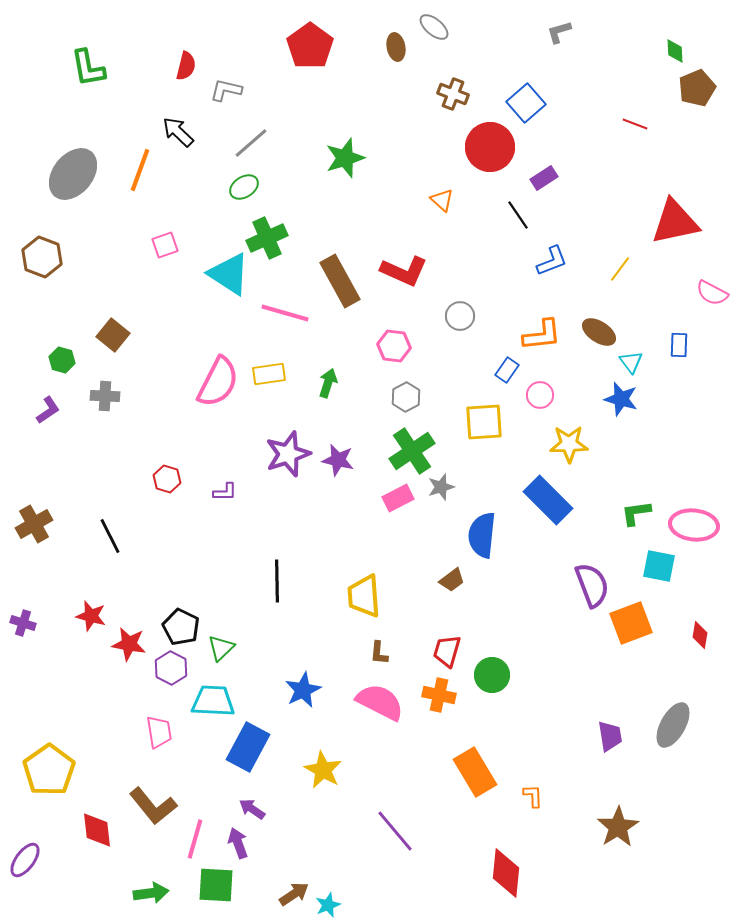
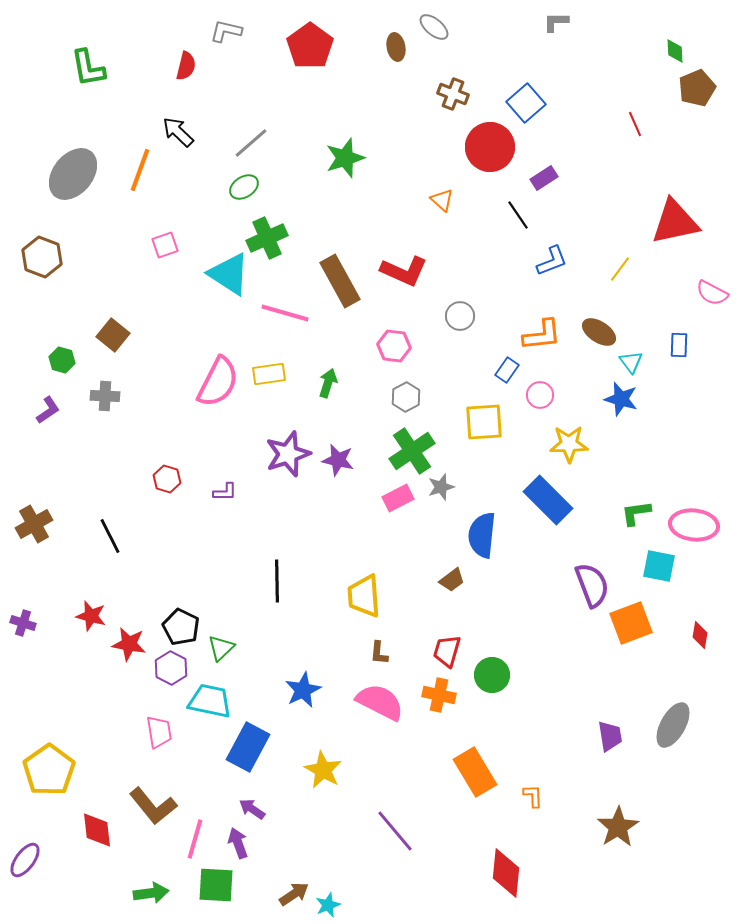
gray L-shape at (559, 32): moved 3 px left, 10 px up; rotated 16 degrees clockwise
gray L-shape at (226, 90): moved 59 px up
red line at (635, 124): rotated 45 degrees clockwise
cyan trapezoid at (213, 701): moved 3 px left; rotated 9 degrees clockwise
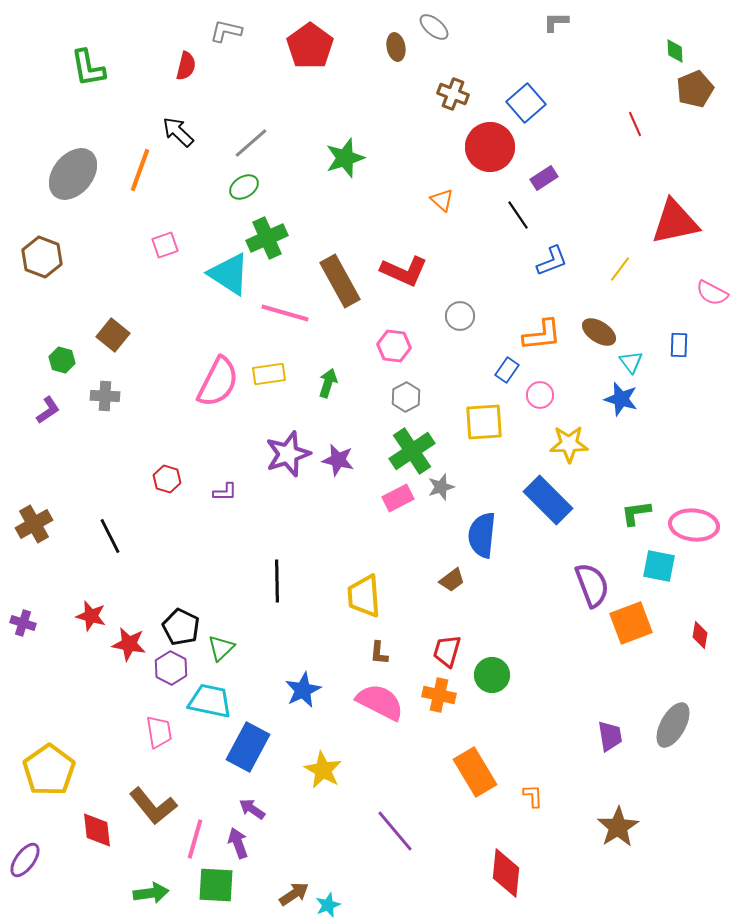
brown pentagon at (697, 88): moved 2 px left, 1 px down
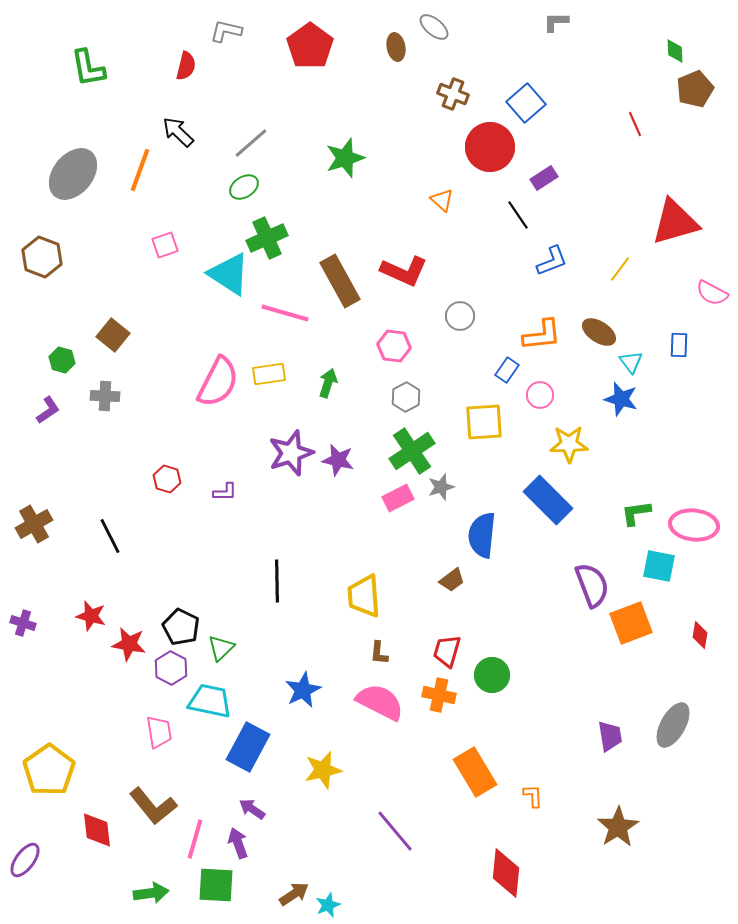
red triangle at (675, 222): rotated 4 degrees counterclockwise
purple star at (288, 454): moved 3 px right, 1 px up
yellow star at (323, 770): rotated 30 degrees clockwise
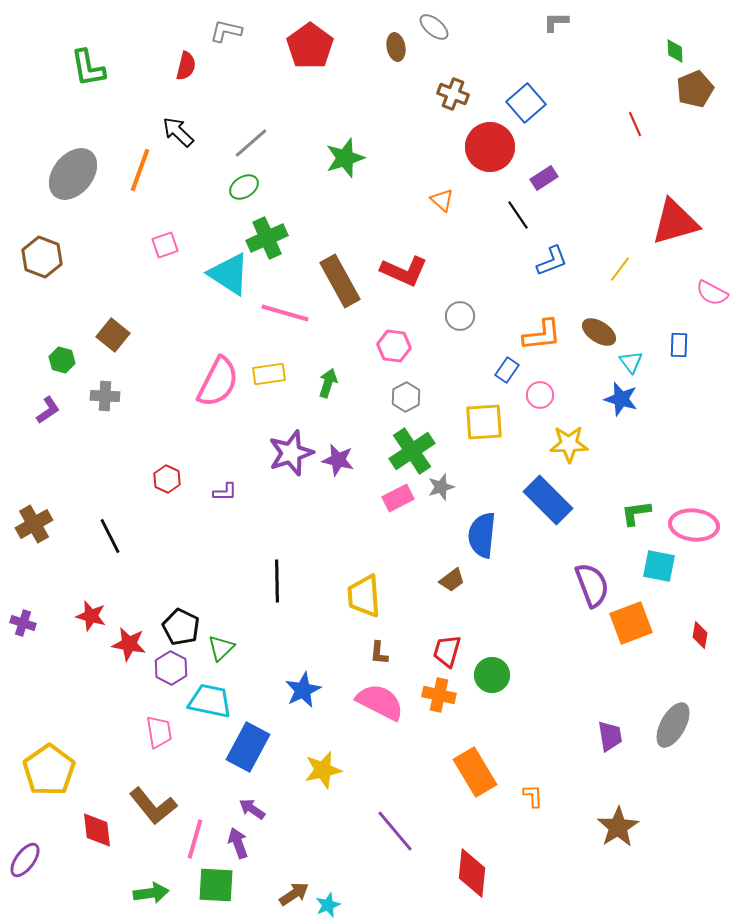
red hexagon at (167, 479): rotated 8 degrees clockwise
red diamond at (506, 873): moved 34 px left
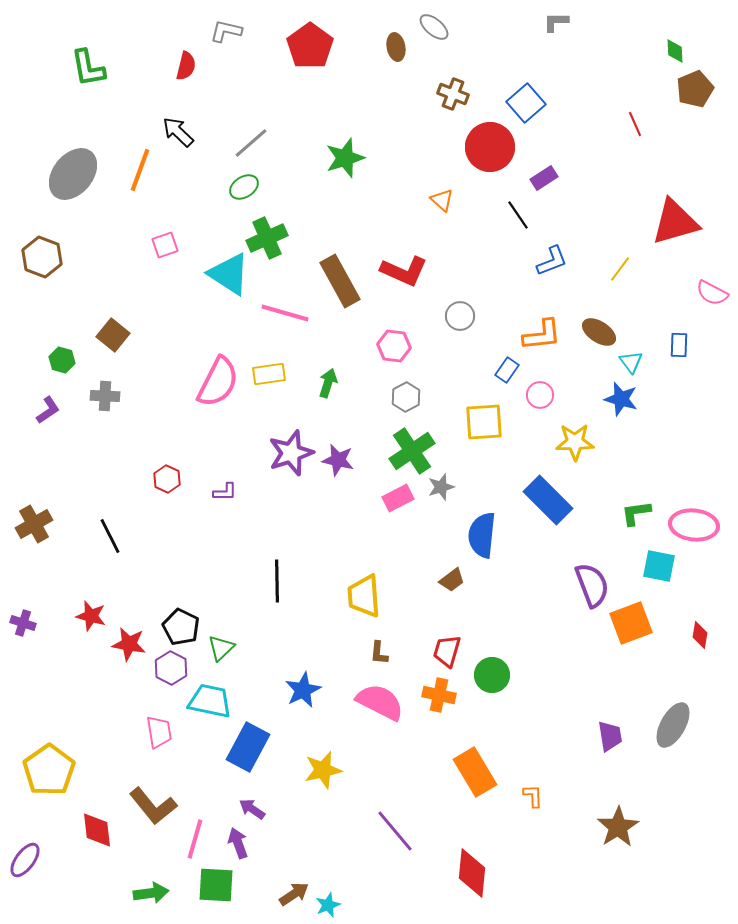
yellow star at (569, 444): moved 6 px right, 2 px up
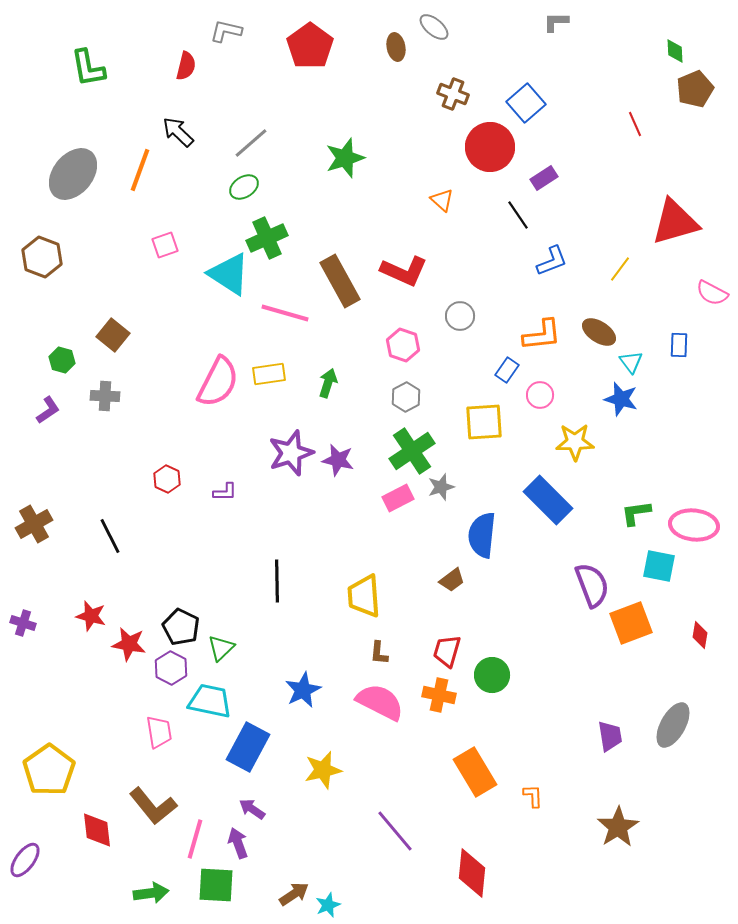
pink hexagon at (394, 346): moved 9 px right, 1 px up; rotated 12 degrees clockwise
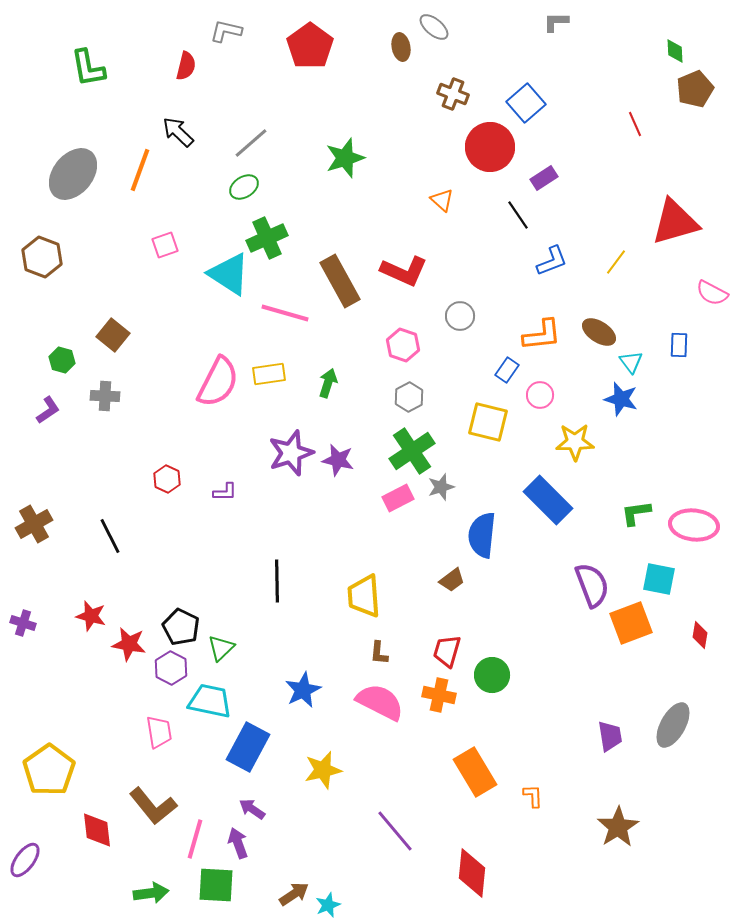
brown ellipse at (396, 47): moved 5 px right
yellow line at (620, 269): moved 4 px left, 7 px up
gray hexagon at (406, 397): moved 3 px right
yellow square at (484, 422): moved 4 px right; rotated 18 degrees clockwise
cyan square at (659, 566): moved 13 px down
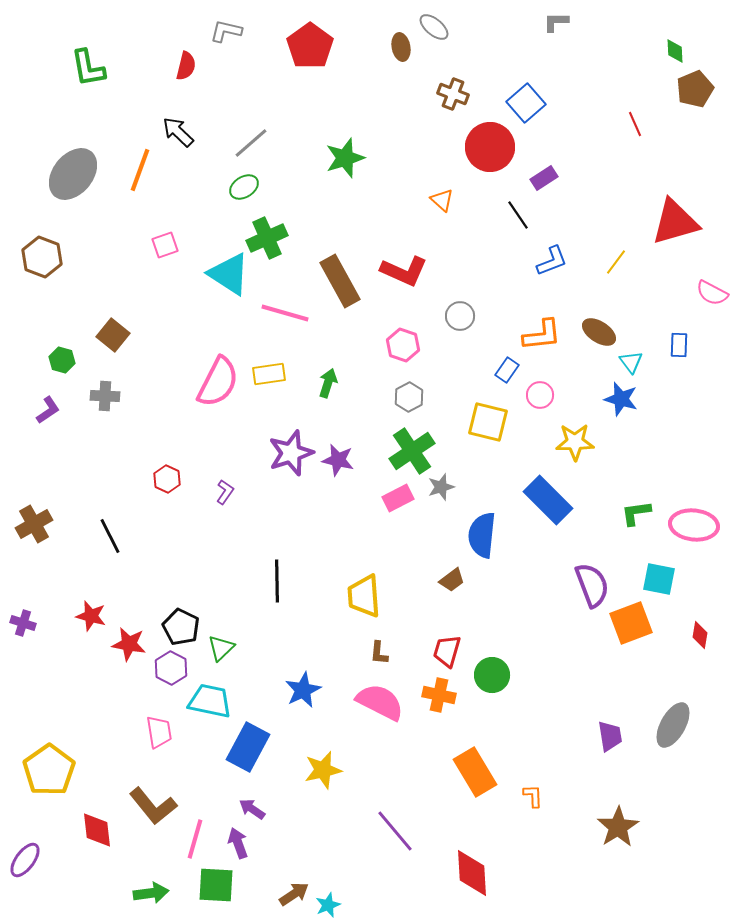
purple L-shape at (225, 492): rotated 55 degrees counterclockwise
red diamond at (472, 873): rotated 9 degrees counterclockwise
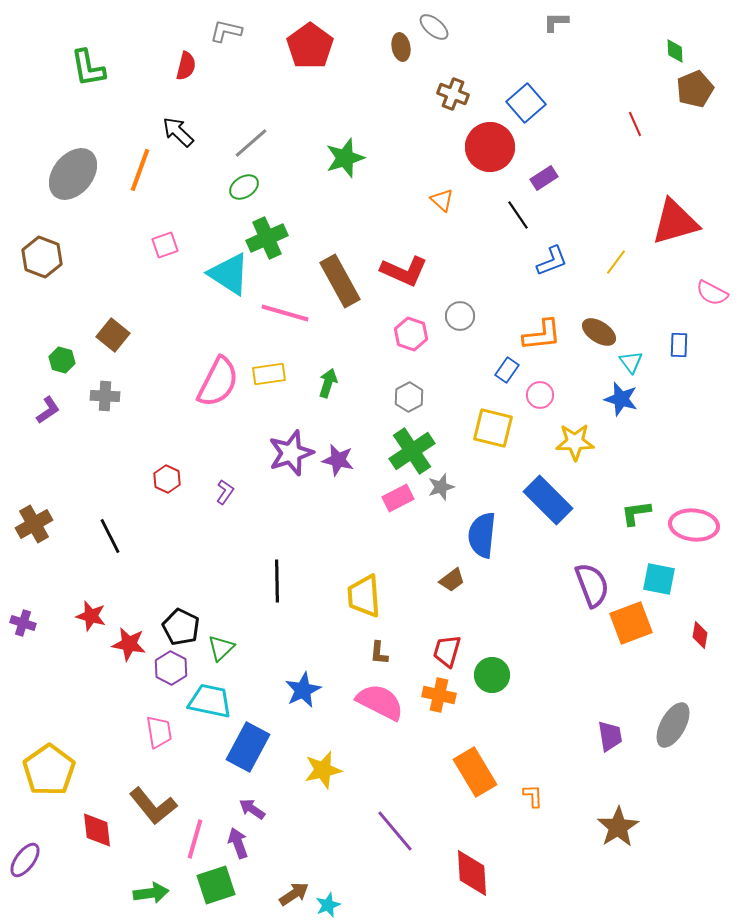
pink hexagon at (403, 345): moved 8 px right, 11 px up
yellow square at (488, 422): moved 5 px right, 6 px down
green square at (216, 885): rotated 21 degrees counterclockwise
